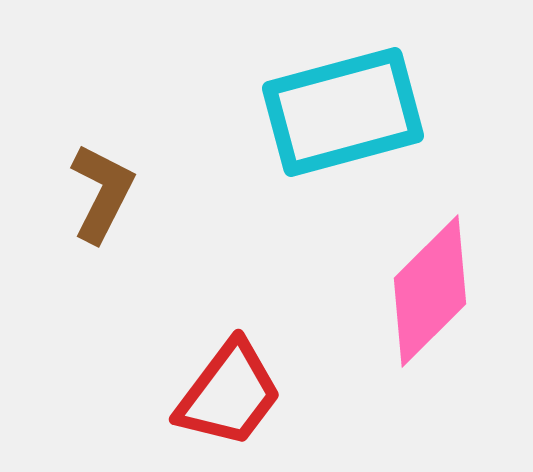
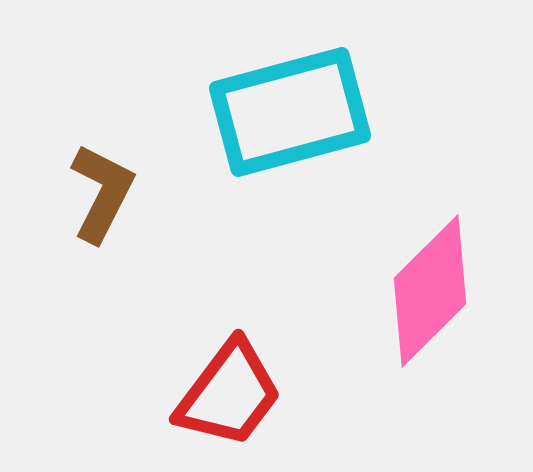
cyan rectangle: moved 53 px left
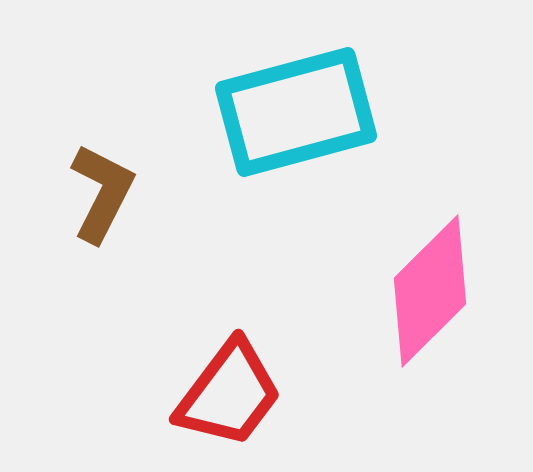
cyan rectangle: moved 6 px right
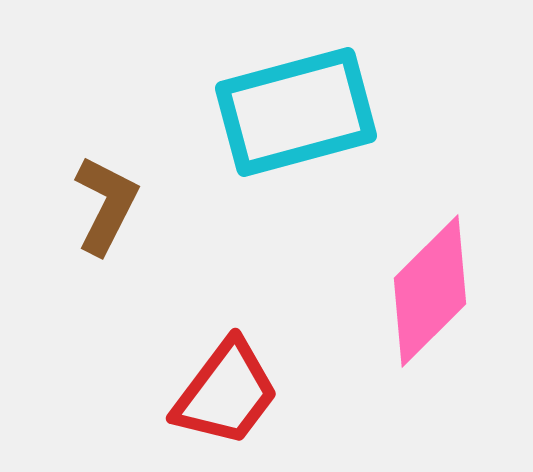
brown L-shape: moved 4 px right, 12 px down
red trapezoid: moved 3 px left, 1 px up
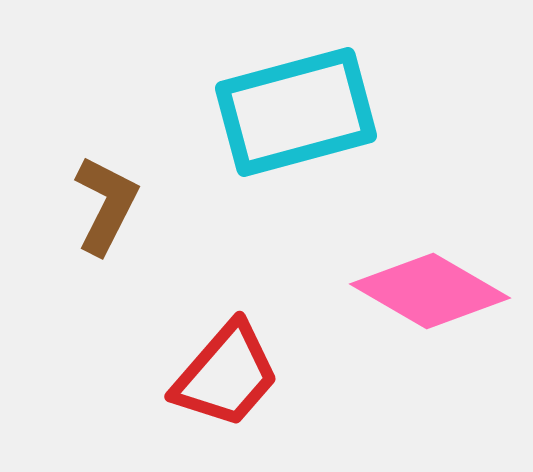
pink diamond: rotated 75 degrees clockwise
red trapezoid: moved 18 px up; rotated 4 degrees clockwise
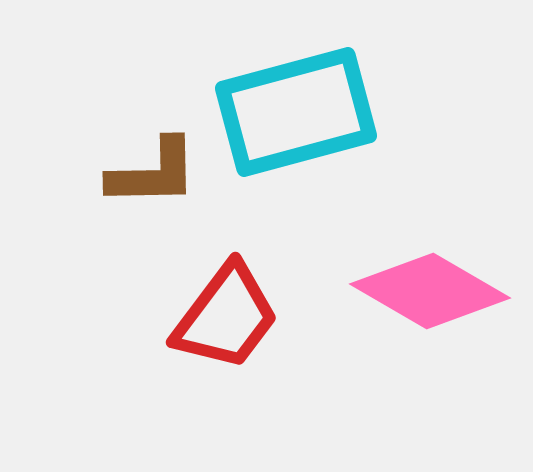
brown L-shape: moved 47 px right, 32 px up; rotated 62 degrees clockwise
red trapezoid: moved 58 px up; rotated 4 degrees counterclockwise
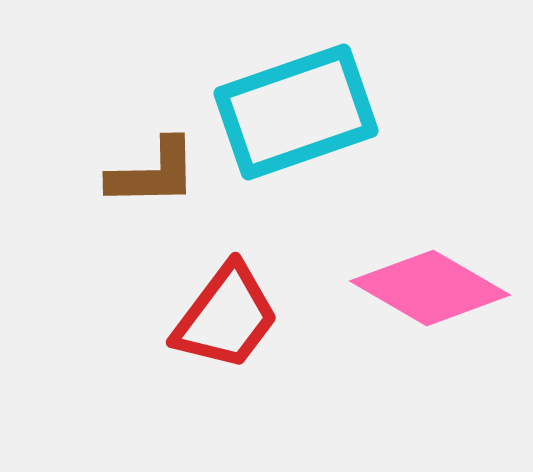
cyan rectangle: rotated 4 degrees counterclockwise
pink diamond: moved 3 px up
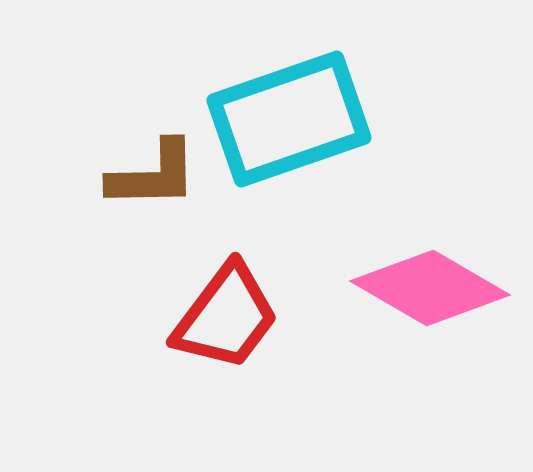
cyan rectangle: moved 7 px left, 7 px down
brown L-shape: moved 2 px down
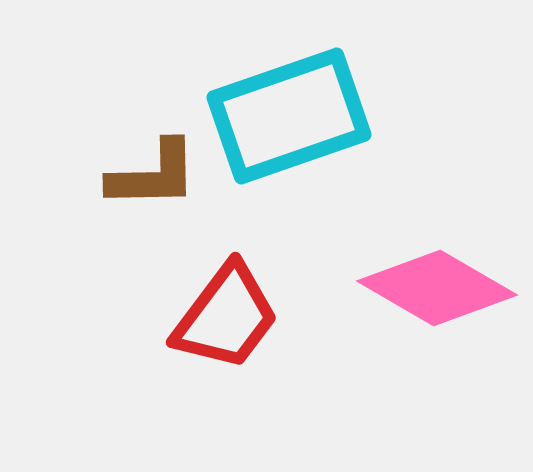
cyan rectangle: moved 3 px up
pink diamond: moved 7 px right
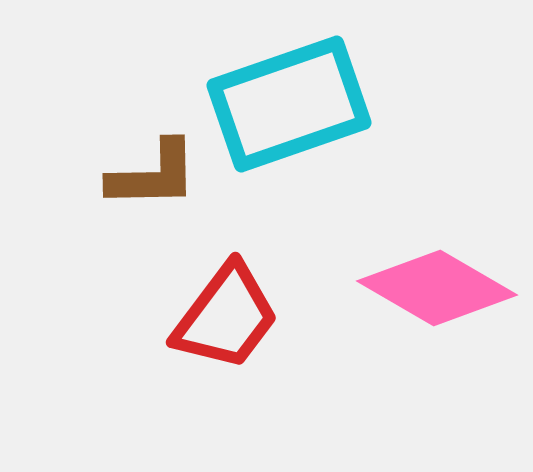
cyan rectangle: moved 12 px up
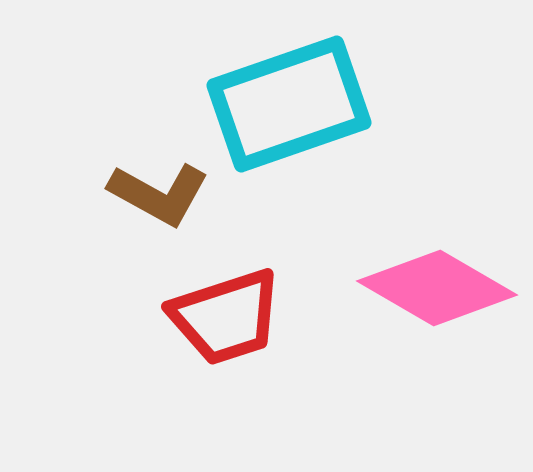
brown L-shape: moved 6 px right, 19 px down; rotated 30 degrees clockwise
red trapezoid: rotated 35 degrees clockwise
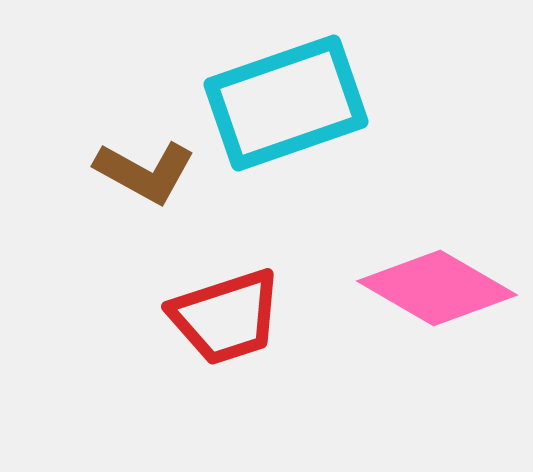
cyan rectangle: moved 3 px left, 1 px up
brown L-shape: moved 14 px left, 22 px up
